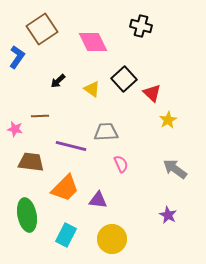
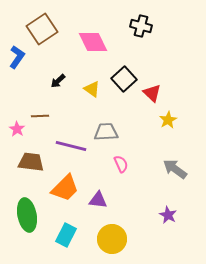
pink star: moved 2 px right; rotated 21 degrees clockwise
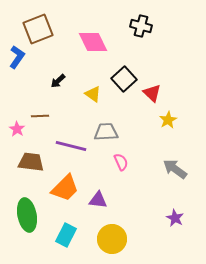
brown square: moved 4 px left; rotated 12 degrees clockwise
yellow triangle: moved 1 px right, 5 px down
pink semicircle: moved 2 px up
purple star: moved 7 px right, 3 px down
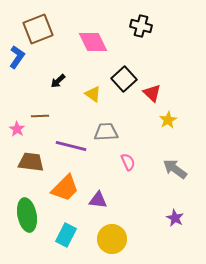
pink semicircle: moved 7 px right
